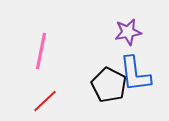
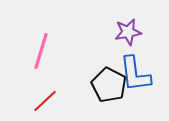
pink line: rotated 6 degrees clockwise
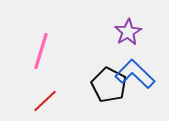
purple star: rotated 20 degrees counterclockwise
blue L-shape: rotated 141 degrees clockwise
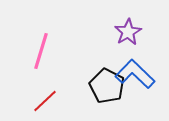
black pentagon: moved 2 px left, 1 px down
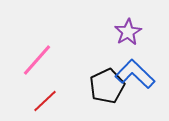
pink line: moved 4 px left, 9 px down; rotated 24 degrees clockwise
black pentagon: rotated 20 degrees clockwise
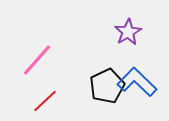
blue L-shape: moved 2 px right, 8 px down
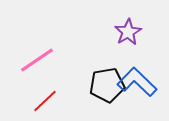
pink line: rotated 15 degrees clockwise
black pentagon: moved 1 px up; rotated 16 degrees clockwise
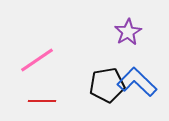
red line: moved 3 px left; rotated 44 degrees clockwise
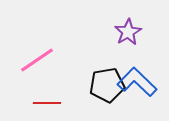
red line: moved 5 px right, 2 px down
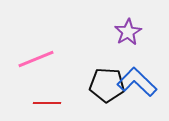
pink line: moved 1 px left, 1 px up; rotated 12 degrees clockwise
black pentagon: rotated 12 degrees clockwise
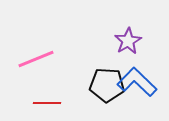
purple star: moved 9 px down
